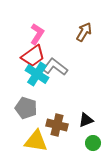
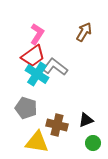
yellow triangle: moved 1 px right, 1 px down
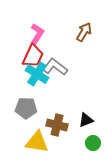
red trapezoid: rotated 30 degrees counterclockwise
gray pentagon: rotated 15 degrees counterclockwise
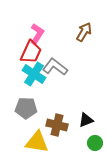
red trapezoid: moved 2 px left, 4 px up
cyan cross: moved 3 px left
green circle: moved 2 px right
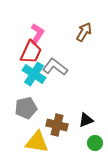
gray pentagon: rotated 15 degrees counterclockwise
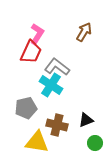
gray L-shape: moved 2 px right
cyan cross: moved 17 px right, 11 px down
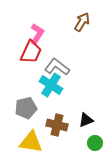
brown arrow: moved 2 px left, 10 px up
yellow triangle: moved 6 px left
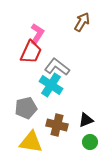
green circle: moved 5 px left, 1 px up
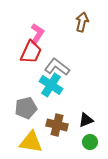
brown arrow: rotated 18 degrees counterclockwise
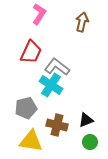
pink L-shape: moved 2 px right, 20 px up
yellow triangle: moved 1 px up
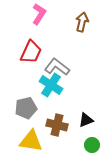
green circle: moved 2 px right, 3 px down
